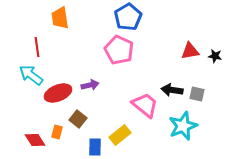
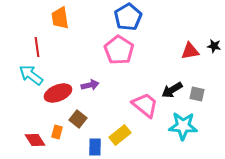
pink pentagon: rotated 8 degrees clockwise
black star: moved 1 px left, 10 px up
black arrow: rotated 40 degrees counterclockwise
cyan star: rotated 24 degrees clockwise
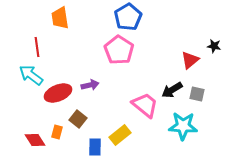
red triangle: moved 9 px down; rotated 30 degrees counterclockwise
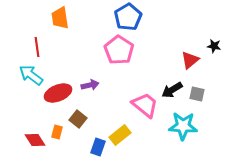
blue rectangle: moved 3 px right; rotated 18 degrees clockwise
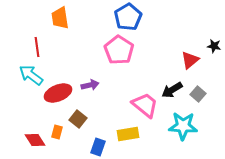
gray square: moved 1 px right; rotated 28 degrees clockwise
yellow rectangle: moved 8 px right, 1 px up; rotated 30 degrees clockwise
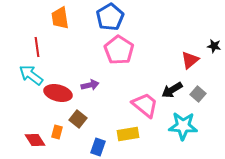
blue pentagon: moved 18 px left
red ellipse: rotated 36 degrees clockwise
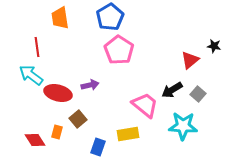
brown square: rotated 12 degrees clockwise
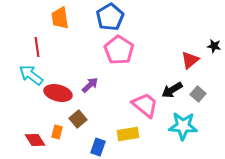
purple arrow: rotated 30 degrees counterclockwise
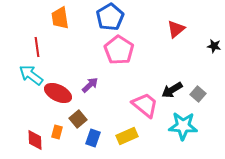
red triangle: moved 14 px left, 31 px up
red ellipse: rotated 12 degrees clockwise
yellow rectangle: moved 1 px left, 2 px down; rotated 15 degrees counterclockwise
red diamond: rotated 30 degrees clockwise
blue rectangle: moved 5 px left, 9 px up
